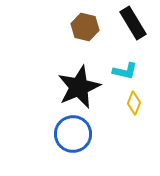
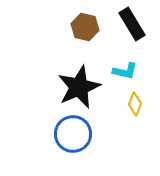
black rectangle: moved 1 px left, 1 px down
yellow diamond: moved 1 px right, 1 px down
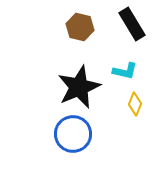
brown hexagon: moved 5 px left
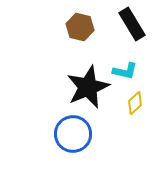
black star: moved 9 px right
yellow diamond: moved 1 px up; rotated 25 degrees clockwise
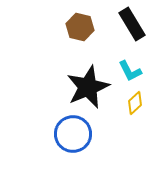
cyan L-shape: moved 5 px right; rotated 50 degrees clockwise
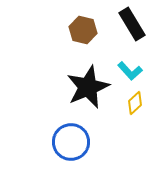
brown hexagon: moved 3 px right, 3 px down
cyan L-shape: rotated 15 degrees counterclockwise
blue circle: moved 2 px left, 8 px down
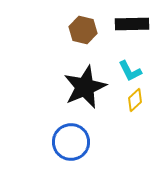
black rectangle: rotated 60 degrees counterclockwise
cyan L-shape: rotated 15 degrees clockwise
black star: moved 3 px left
yellow diamond: moved 3 px up
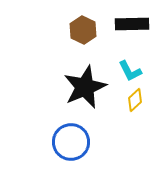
brown hexagon: rotated 12 degrees clockwise
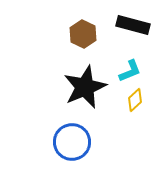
black rectangle: moved 1 px right, 1 px down; rotated 16 degrees clockwise
brown hexagon: moved 4 px down
cyan L-shape: rotated 85 degrees counterclockwise
blue circle: moved 1 px right
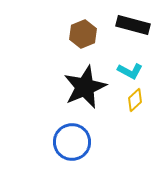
brown hexagon: rotated 12 degrees clockwise
cyan L-shape: rotated 50 degrees clockwise
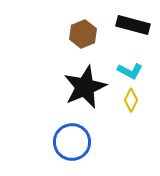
yellow diamond: moved 4 px left; rotated 20 degrees counterclockwise
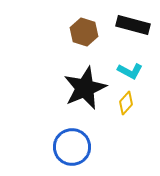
brown hexagon: moved 1 px right, 2 px up; rotated 20 degrees counterclockwise
black star: moved 1 px down
yellow diamond: moved 5 px left, 3 px down; rotated 15 degrees clockwise
blue circle: moved 5 px down
